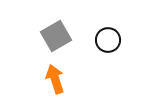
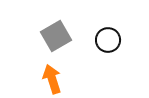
orange arrow: moved 3 px left
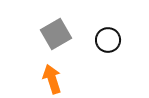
gray square: moved 2 px up
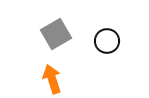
black circle: moved 1 px left, 1 px down
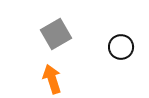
black circle: moved 14 px right, 6 px down
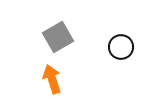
gray square: moved 2 px right, 3 px down
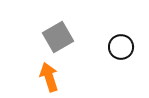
orange arrow: moved 3 px left, 2 px up
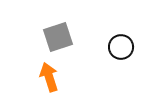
gray square: rotated 12 degrees clockwise
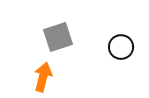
orange arrow: moved 6 px left; rotated 32 degrees clockwise
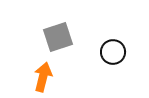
black circle: moved 8 px left, 5 px down
